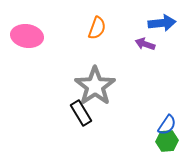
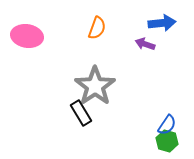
green hexagon: rotated 20 degrees clockwise
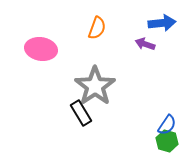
pink ellipse: moved 14 px right, 13 px down
